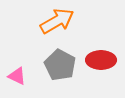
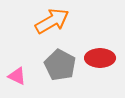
orange arrow: moved 5 px left
red ellipse: moved 1 px left, 2 px up
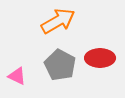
orange arrow: moved 6 px right
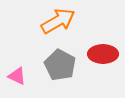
red ellipse: moved 3 px right, 4 px up
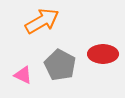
orange arrow: moved 16 px left
pink triangle: moved 6 px right, 1 px up
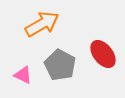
orange arrow: moved 3 px down
red ellipse: rotated 52 degrees clockwise
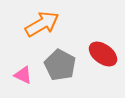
red ellipse: rotated 16 degrees counterclockwise
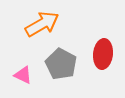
red ellipse: rotated 60 degrees clockwise
gray pentagon: moved 1 px right, 1 px up
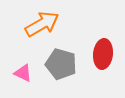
gray pentagon: rotated 12 degrees counterclockwise
pink triangle: moved 2 px up
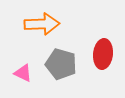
orange arrow: rotated 28 degrees clockwise
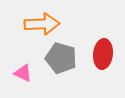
gray pentagon: moved 6 px up
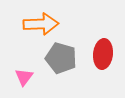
orange arrow: moved 1 px left
pink triangle: moved 1 px right, 4 px down; rotated 42 degrees clockwise
